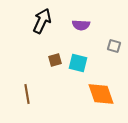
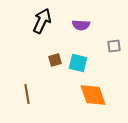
gray square: rotated 24 degrees counterclockwise
orange diamond: moved 8 px left, 1 px down
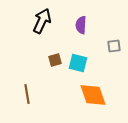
purple semicircle: rotated 90 degrees clockwise
